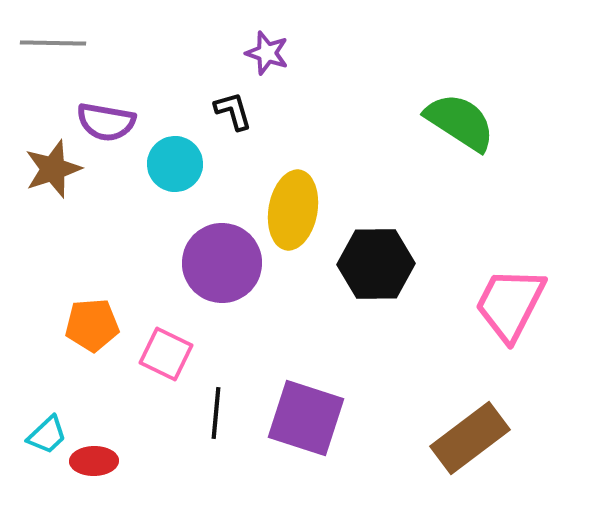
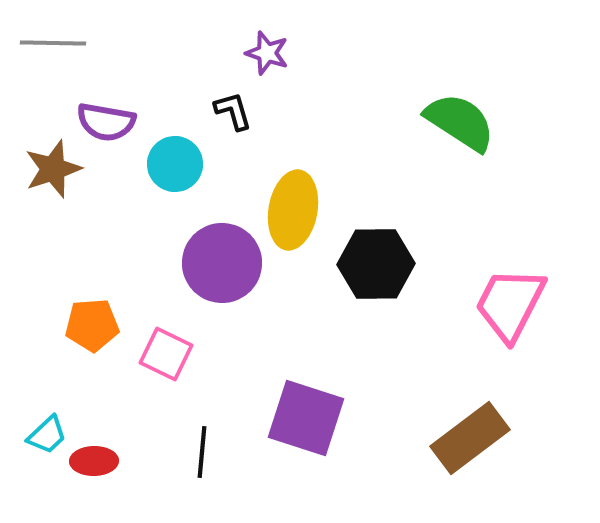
black line: moved 14 px left, 39 px down
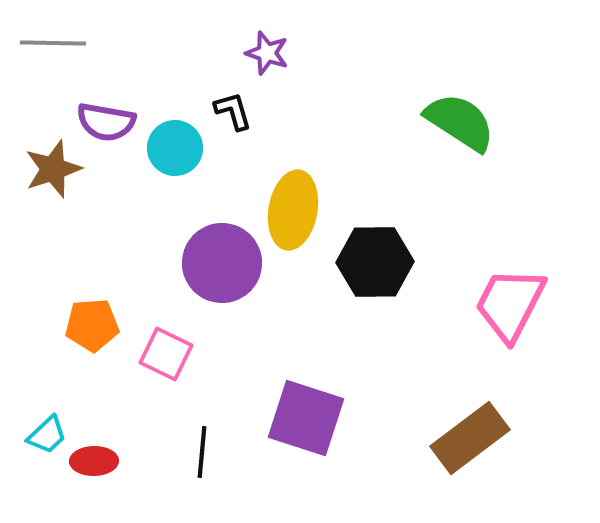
cyan circle: moved 16 px up
black hexagon: moved 1 px left, 2 px up
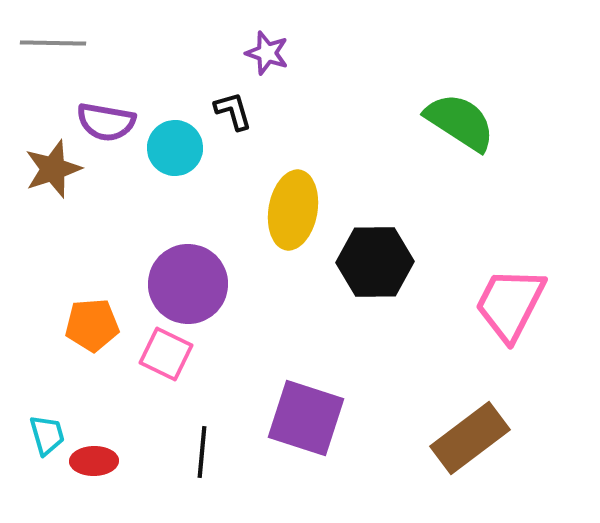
purple circle: moved 34 px left, 21 px down
cyan trapezoid: rotated 63 degrees counterclockwise
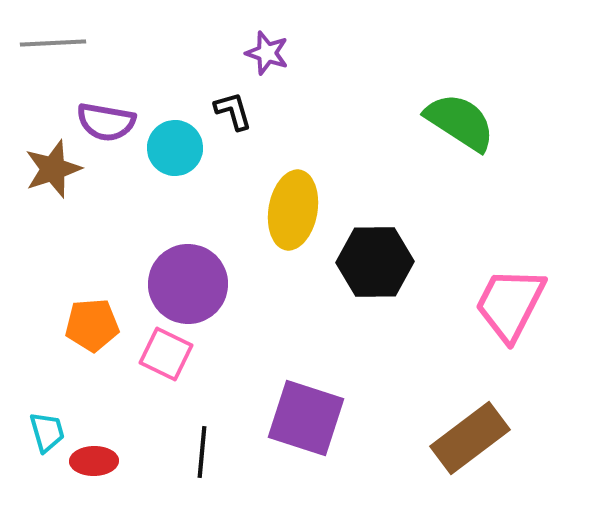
gray line: rotated 4 degrees counterclockwise
cyan trapezoid: moved 3 px up
